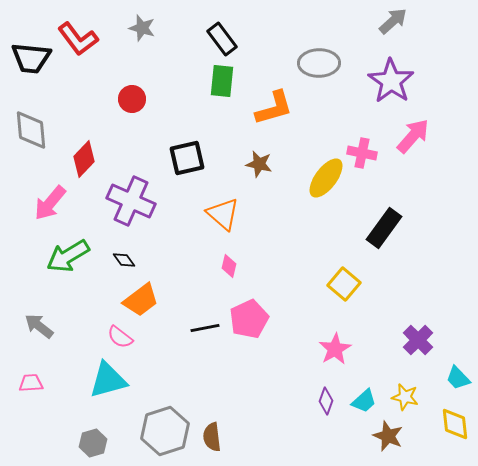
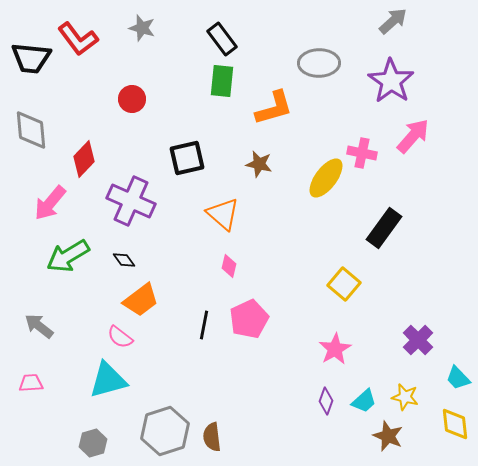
black line at (205, 328): moved 1 px left, 3 px up; rotated 68 degrees counterclockwise
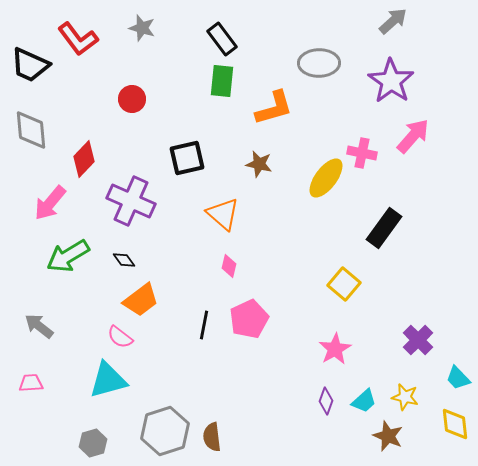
black trapezoid at (31, 58): moved 1 px left, 7 px down; rotated 18 degrees clockwise
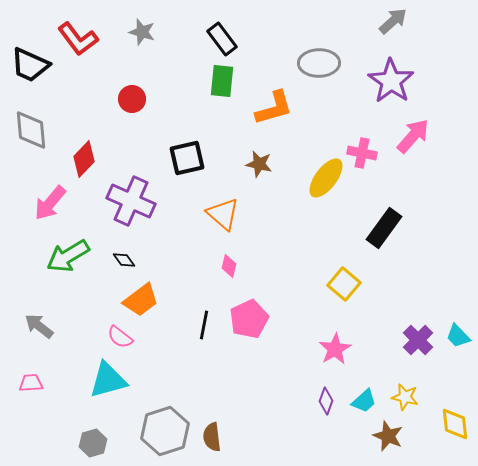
gray star at (142, 28): moved 4 px down
cyan trapezoid at (458, 378): moved 42 px up
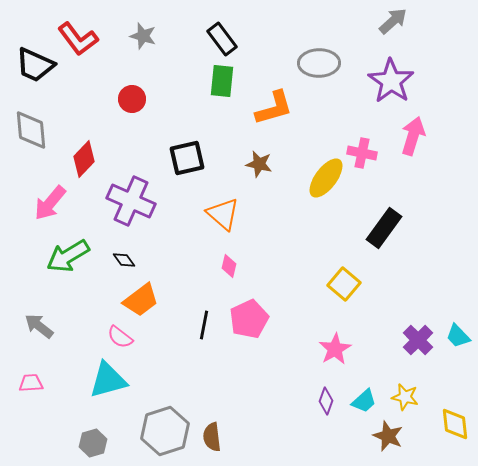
gray star at (142, 32): moved 1 px right, 4 px down
black trapezoid at (30, 65): moved 5 px right
pink arrow at (413, 136): rotated 24 degrees counterclockwise
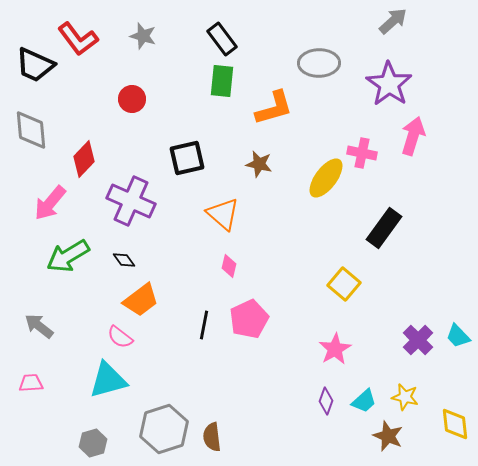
purple star at (391, 81): moved 2 px left, 3 px down
gray hexagon at (165, 431): moved 1 px left, 2 px up
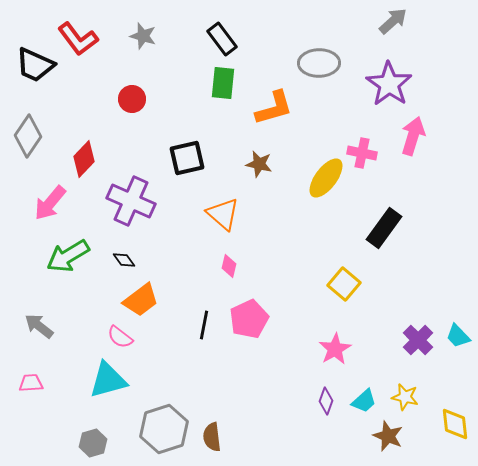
green rectangle at (222, 81): moved 1 px right, 2 px down
gray diamond at (31, 130): moved 3 px left, 6 px down; rotated 39 degrees clockwise
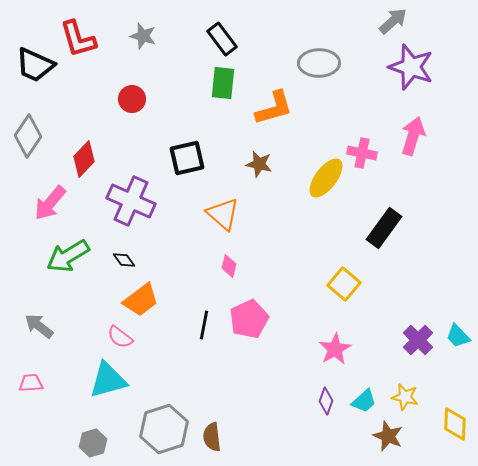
red L-shape at (78, 39): rotated 21 degrees clockwise
purple star at (389, 84): moved 22 px right, 17 px up; rotated 15 degrees counterclockwise
yellow diamond at (455, 424): rotated 8 degrees clockwise
